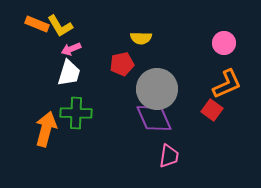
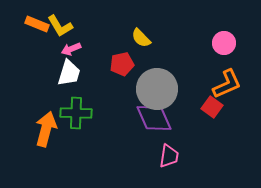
yellow semicircle: rotated 45 degrees clockwise
red square: moved 3 px up
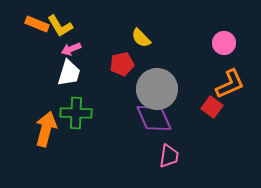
orange L-shape: moved 3 px right
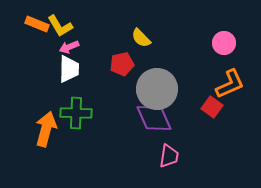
pink arrow: moved 2 px left, 2 px up
white trapezoid: moved 4 px up; rotated 16 degrees counterclockwise
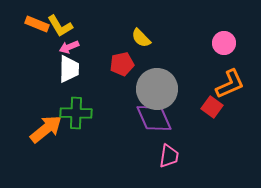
orange arrow: rotated 36 degrees clockwise
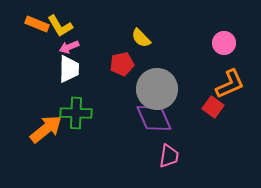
red square: moved 1 px right
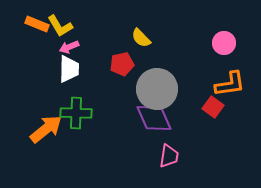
orange L-shape: rotated 16 degrees clockwise
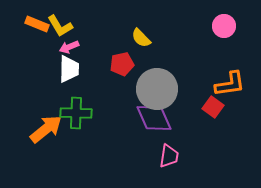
pink circle: moved 17 px up
